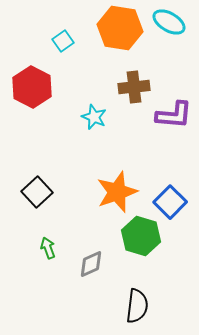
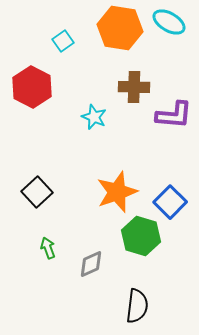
brown cross: rotated 8 degrees clockwise
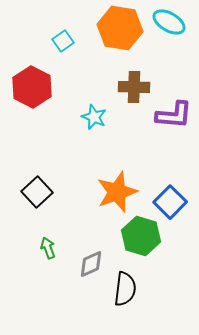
black semicircle: moved 12 px left, 17 px up
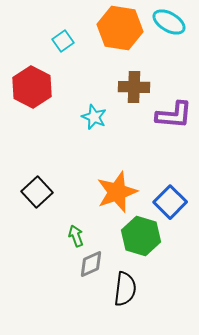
green arrow: moved 28 px right, 12 px up
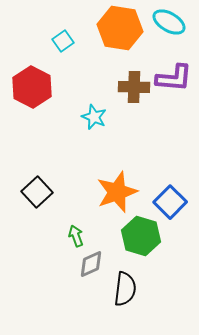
purple L-shape: moved 37 px up
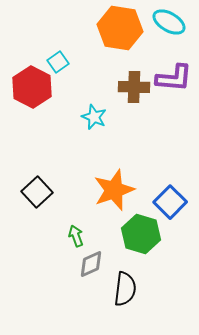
cyan square: moved 5 px left, 21 px down
orange star: moved 3 px left, 2 px up
green hexagon: moved 2 px up
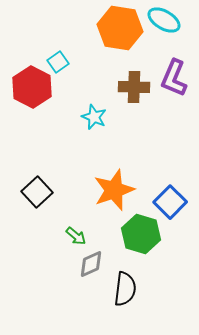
cyan ellipse: moved 5 px left, 2 px up
purple L-shape: rotated 108 degrees clockwise
green arrow: rotated 150 degrees clockwise
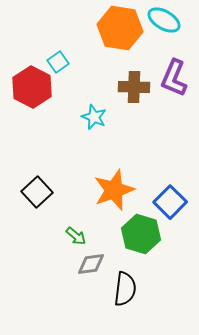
gray diamond: rotated 16 degrees clockwise
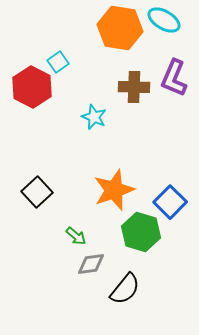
green hexagon: moved 2 px up
black semicircle: rotated 32 degrees clockwise
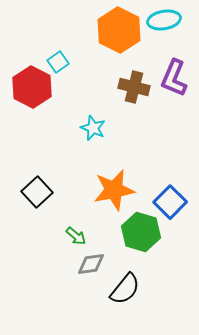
cyan ellipse: rotated 40 degrees counterclockwise
orange hexagon: moved 1 px left, 2 px down; rotated 18 degrees clockwise
brown cross: rotated 12 degrees clockwise
cyan star: moved 1 px left, 11 px down
orange star: rotated 9 degrees clockwise
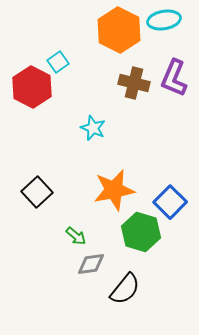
brown cross: moved 4 px up
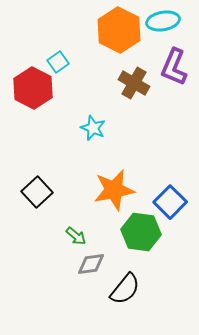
cyan ellipse: moved 1 px left, 1 px down
purple L-shape: moved 11 px up
brown cross: rotated 16 degrees clockwise
red hexagon: moved 1 px right, 1 px down
green hexagon: rotated 9 degrees counterclockwise
